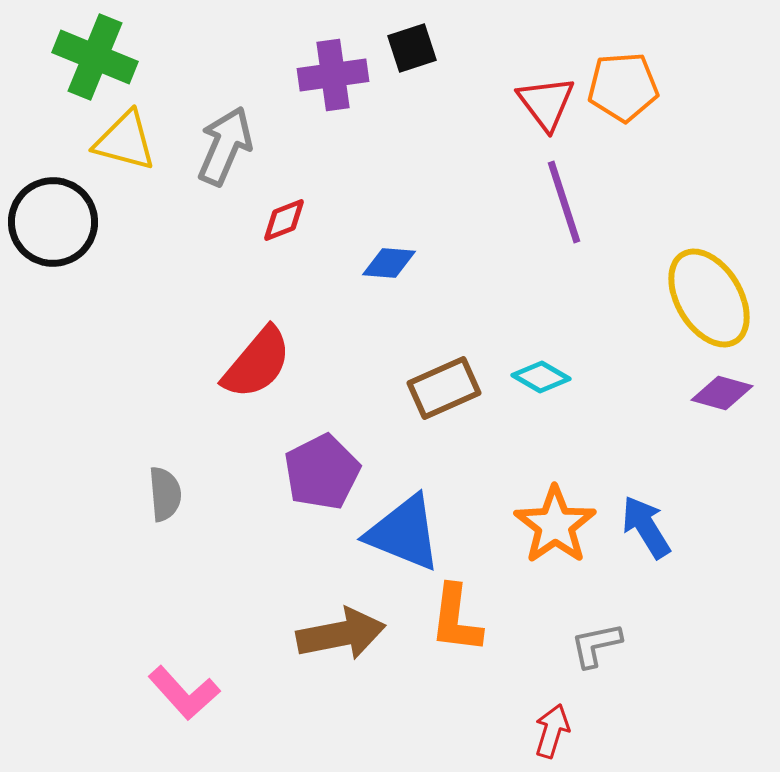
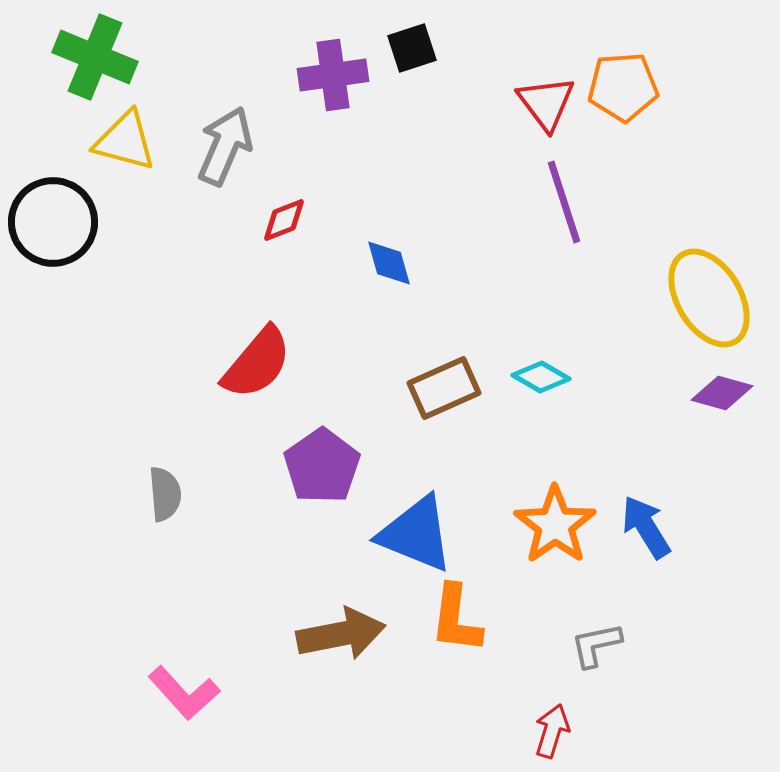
blue diamond: rotated 70 degrees clockwise
purple pentagon: moved 6 px up; rotated 8 degrees counterclockwise
blue triangle: moved 12 px right, 1 px down
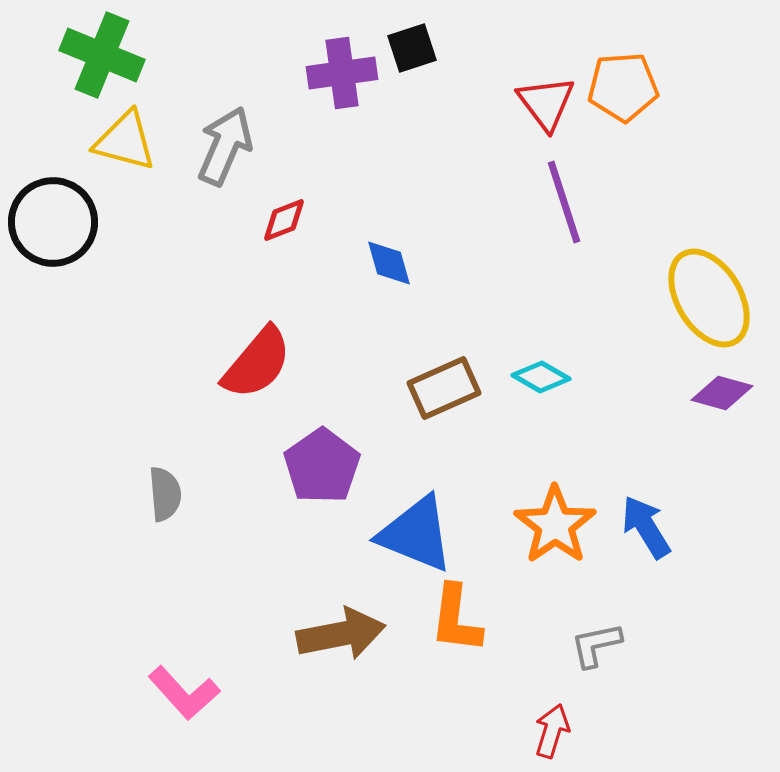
green cross: moved 7 px right, 2 px up
purple cross: moved 9 px right, 2 px up
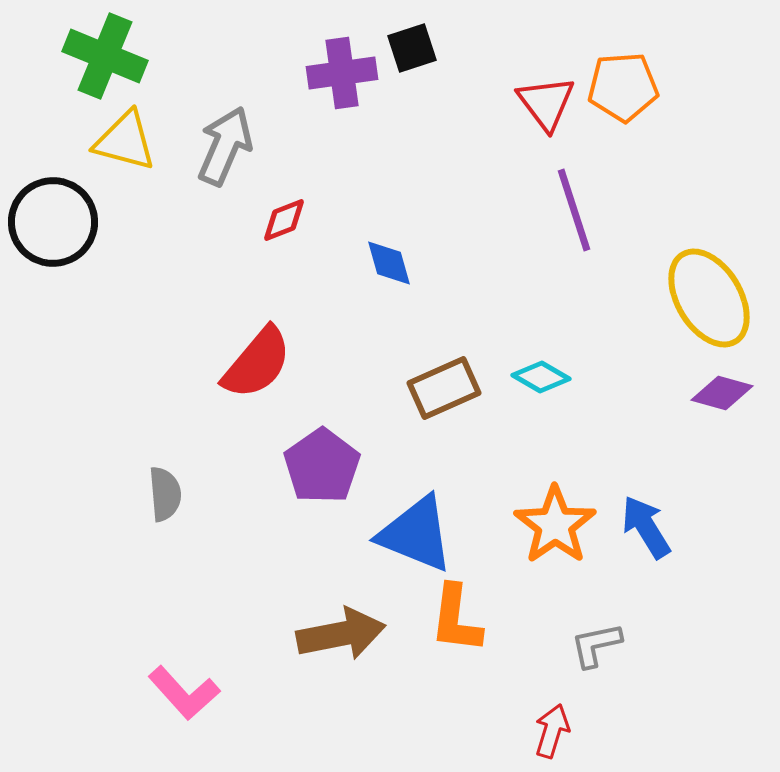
green cross: moved 3 px right, 1 px down
purple line: moved 10 px right, 8 px down
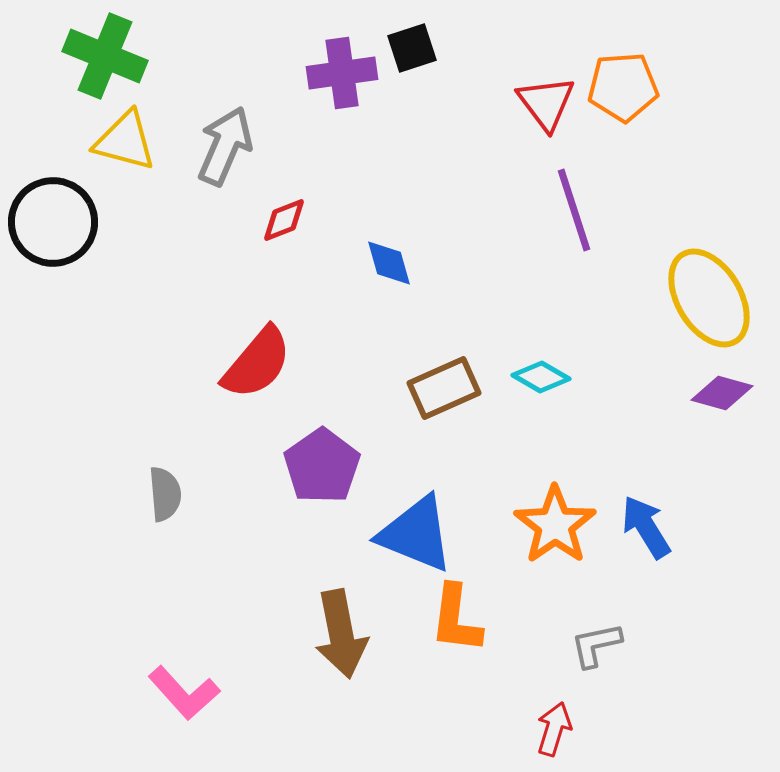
brown arrow: rotated 90 degrees clockwise
red arrow: moved 2 px right, 2 px up
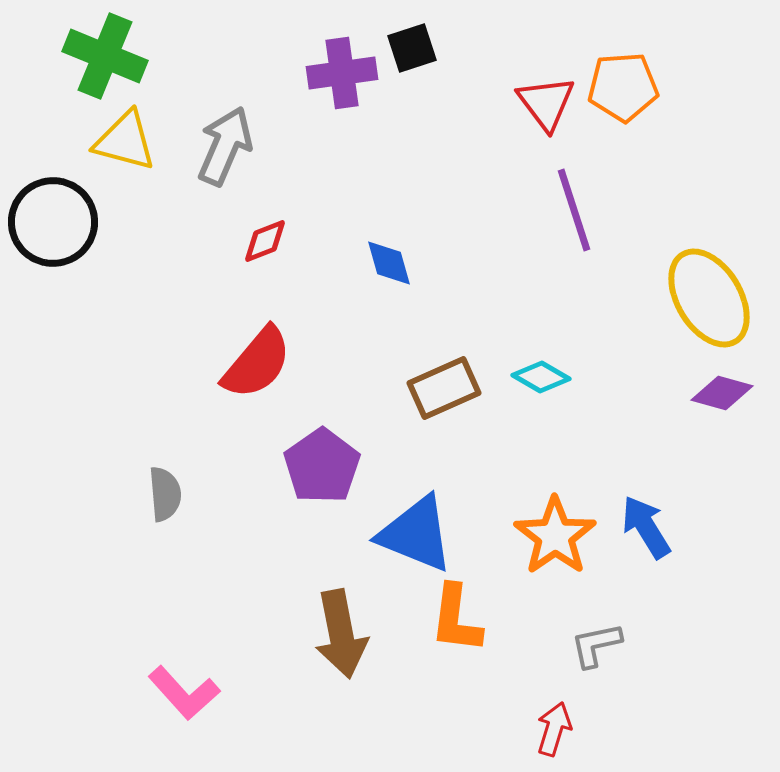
red diamond: moved 19 px left, 21 px down
orange star: moved 11 px down
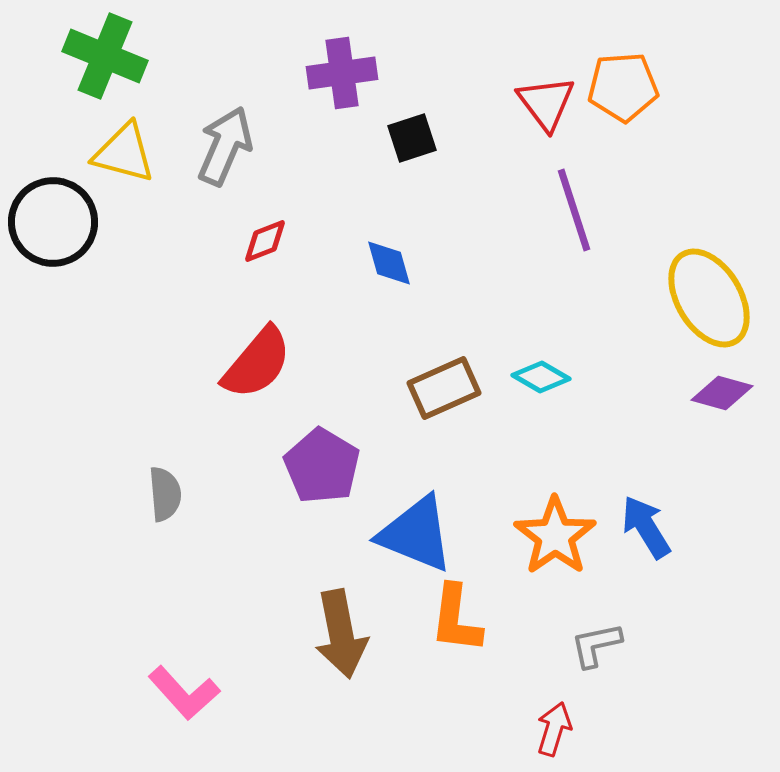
black square: moved 90 px down
yellow triangle: moved 1 px left, 12 px down
purple pentagon: rotated 6 degrees counterclockwise
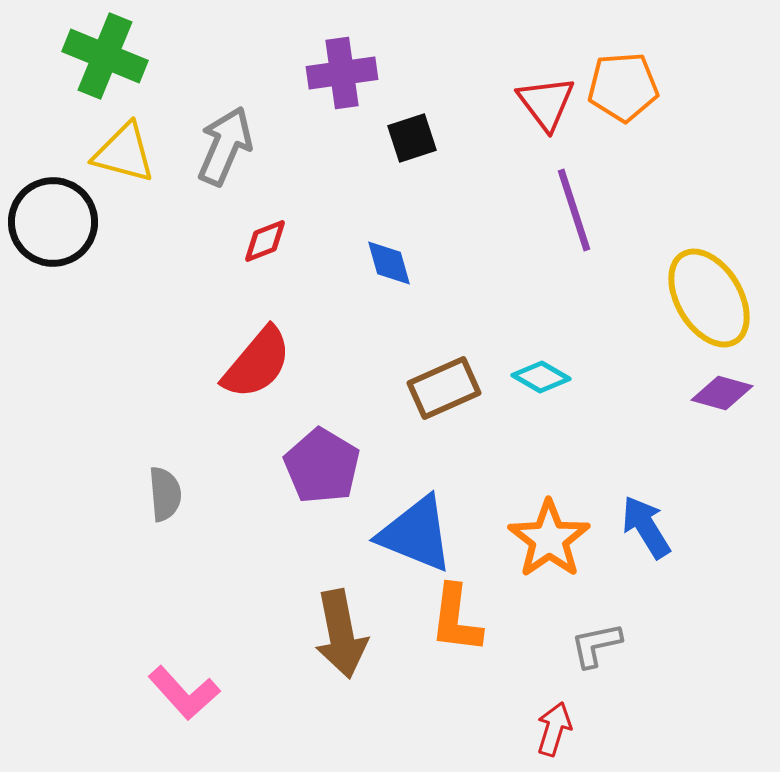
orange star: moved 6 px left, 3 px down
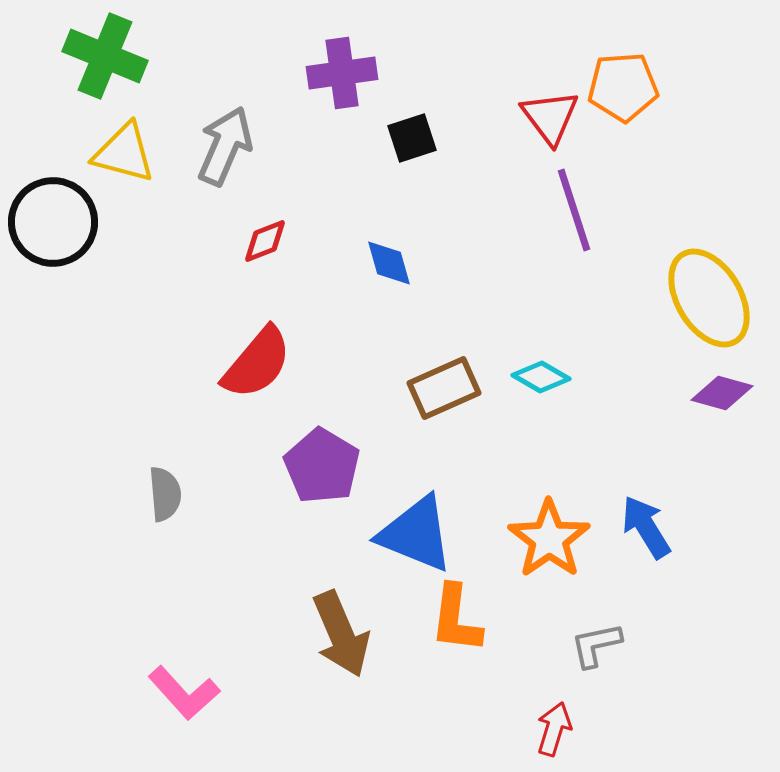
red triangle: moved 4 px right, 14 px down
brown arrow: rotated 12 degrees counterclockwise
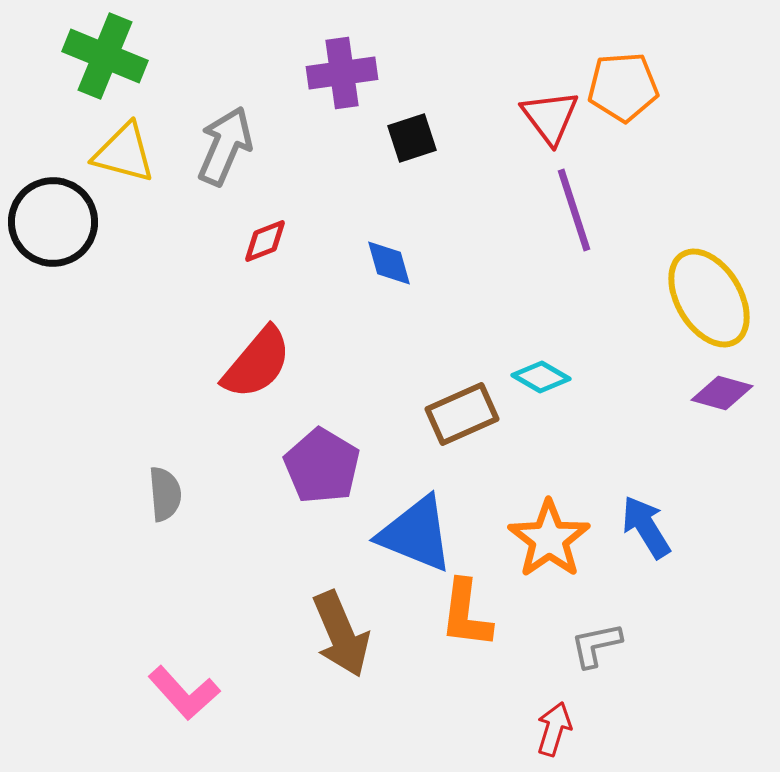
brown rectangle: moved 18 px right, 26 px down
orange L-shape: moved 10 px right, 5 px up
